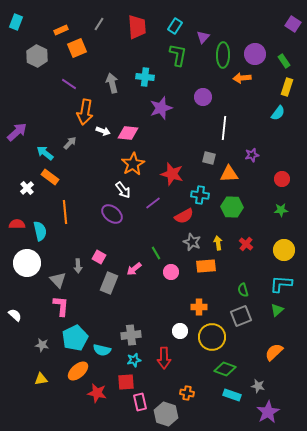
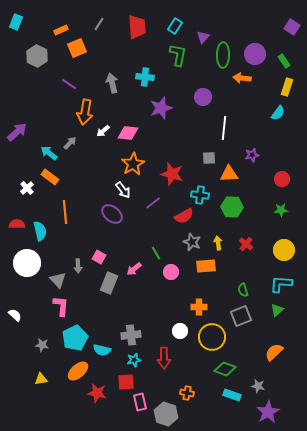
purple square at (293, 24): moved 1 px left, 3 px down
orange arrow at (242, 78): rotated 12 degrees clockwise
white arrow at (103, 131): rotated 120 degrees clockwise
cyan arrow at (45, 153): moved 4 px right
gray square at (209, 158): rotated 16 degrees counterclockwise
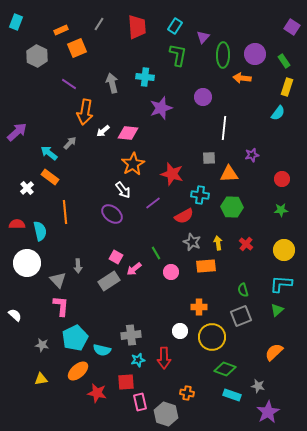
pink square at (99, 257): moved 17 px right
gray rectangle at (109, 283): moved 2 px up; rotated 35 degrees clockwise
cyan star at (134, 360): moved 4 px right
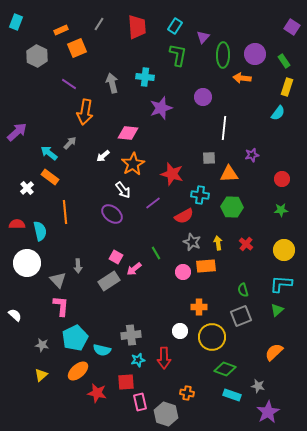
white arrow at (103, 131): moved 25 px down
pink circle at (171, 272): moved 12 px right
yellow triangle at (41, 379): moved 4 px up; rotated 32 degrees counterclockwise
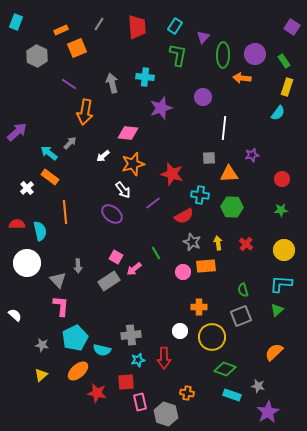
orange star at (133, 164): rotated 15 degrees clockwise
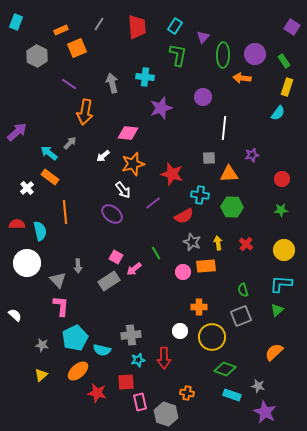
purple star at (268, 412): moved 3 px left; rotated 15 degrees counterclockwise
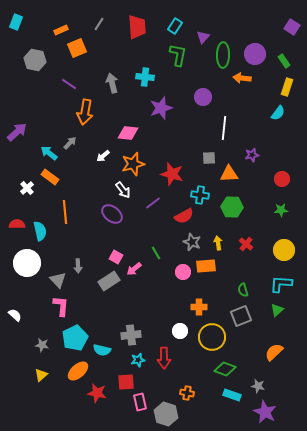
gray hexagon at (37, 56): moved 2 px left, 4 px down; rotated 15 degrees counterclockwise
